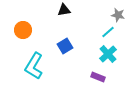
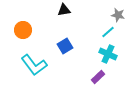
cyan cross: rotated 24 degrees counterclockwise
cyan L-shape: moved 1 px up; rotated 68 degrees counterclockwise
purple rectangle: rotated 64 degrees counterclockwise
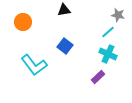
orange circle: moved 8 px up
blue square: rotated 21 degrees counterclockwise
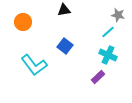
cyan cross: moved 1 px down
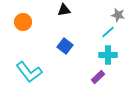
cyan cross: rotated 24 degrees counterclockwise
cyan L-shape: moved 5 px left, 7 px down
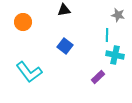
cyan line: moved 1 px left, 3 px down; rotated 48 degrees counterclockwise
cyan cross: moved 7 px right; rotated 12 degrees clockwise
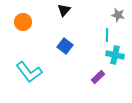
black triangle: rotated 40 degrees counterclockwise
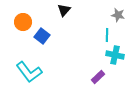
blue square: moved 23 px left, 10 px up
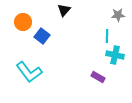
gray star: rotated 16 degrees counterclockwise
cyan line: moved 1 px down
purple rectangle: rotated 72 degrees clockwise
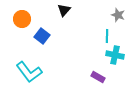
gray star: rotated 24 degrees clockwise
orange circle: moved 1 px left, 3 px up
